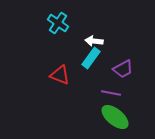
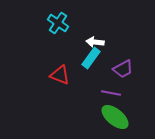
white arrow: moved 1 px right, 1 px down
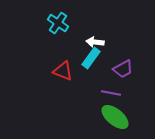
red triangle: moved 3 px right, 4 px up
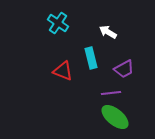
white arrow: moved 13 px right, 10 px up; rotated 24 degrees clockwise
cyan rectangle: rotated 50 degrees counterclockwise
purple trapezoid: moved 1 px right
purple line: rotated 18 degrees counterclockwise
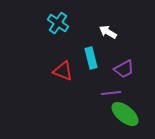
green ellipse: moved 10 px right, 3 px up
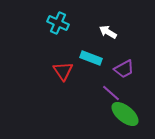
cyan cross: rotated 10 degrees counterclockwise
cyan rectangle: rotated 55 degrees counterclockwise
red triangle: rotated 35 degrees clockwise
purple line: rotated 48 degrees clockwise
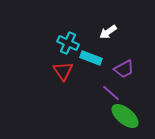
cyan cross: moved 10 px right, 20 px down
white arrow: rotated 66 degrees counterclockwise
green ellipse: moved 2 px down
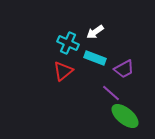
white arrow: moved 13 px left
cyan rectangle: moved 4 px right
red triangle: rotated 25 degrees clockwise
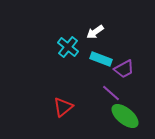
cyan cross: moved 4 px down; rotated 15 degrees clockwise
cyan rectangle: moved 6 px right, 1 px down
red triangle: moved 36 px down
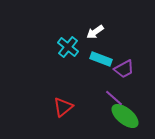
purple line: moved 3 px right, 5 px down
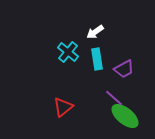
cyan cross: moved 5 px down
cyan rectangle: moved 4 px left; rotated 60 degrees clockwise
